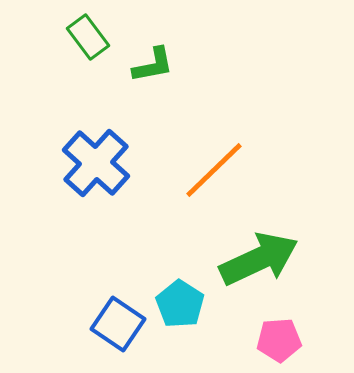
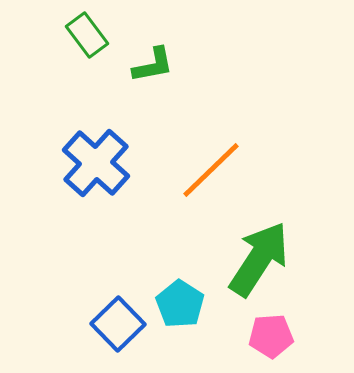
green rectangle: moved 1 px left, 2 px up
orange line: moved 3 px left
green arrow: rotated 32 degrees counterclockwise
blue square: rotated 12 degrees clockwise
pink pentagon: moved 8 px left, 4 px up
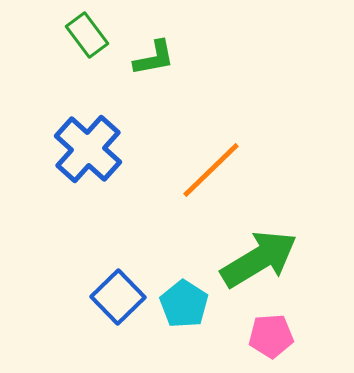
green L-shape: moved 1 px right, 7 px up
blue cross: moved 8 px left, 14 px up
green arrow: rotated 26 degrees clockwise
cyan pentagon: moved 4 px right
blue square: moved 27 px up
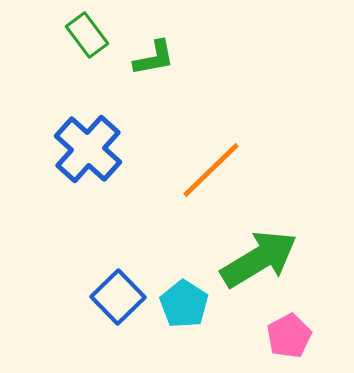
pink pentagon: moved 18 px right; rotated 24 degrees counterclockwise
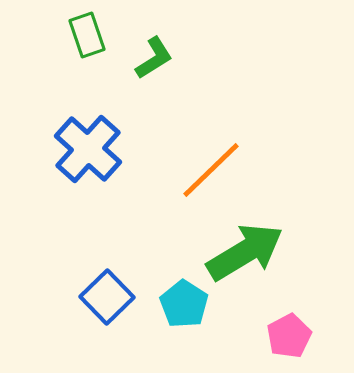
green rectangle: rotated 18 degrees clockwise
green L-shape: rotated 21 degrees counterclockwise
green arrow: moved 14 px left, 7 px up
blue square: moved 11 px left
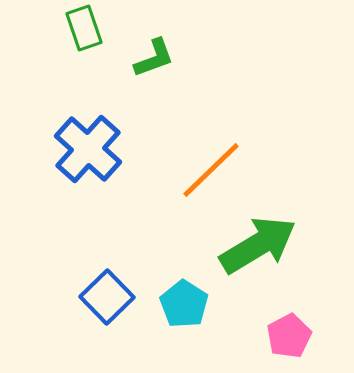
green rectangle: moved 3 px left, 7 px up
green L-shape: rotated 12 degrees clockwise
green arrow: moved 13 px right, 7 px up
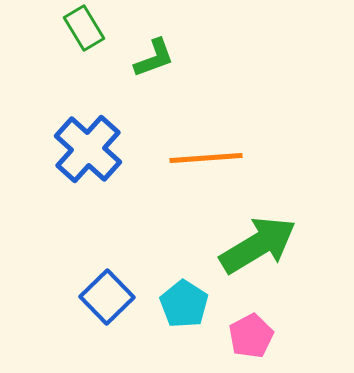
green rectangle: rotated 12 degrees counterclockwise
orange line: moved 5 px left, 12 px up; rotated 40 degrees clockwise
pink pentagon: moved 38 px left
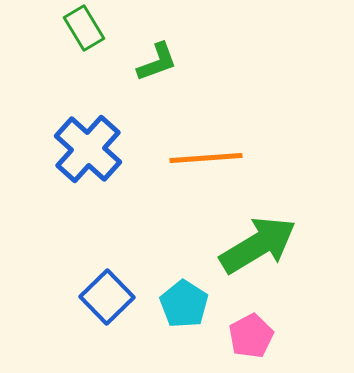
green L-shape: moved 3 px right, 4 px down
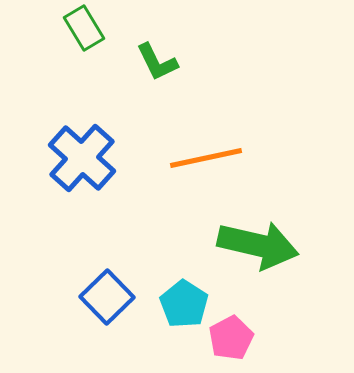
green L-shape: rotated 84 degrees clockwise
blue cross: moved 6 px left, 9 px down
orange line: rotated 8 degrees counterclockwise
green arrow: rotated 44 degrees clockwise
pink pentagon: moved 20 px left, 2 px down
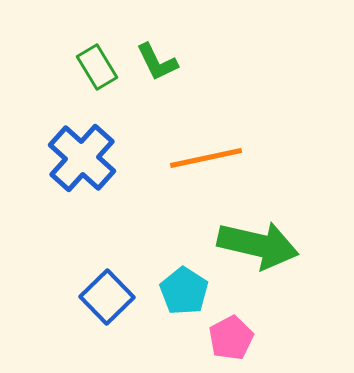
green rectangle: moved 13 px right, 39 px down
cyan pentagon: moved 13 px up
